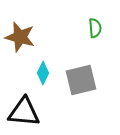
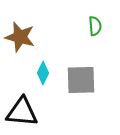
green semicircle: moved 2 px up
gray square: rotated 12 degrees clockwise
black triangle: moved 2 px left
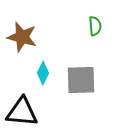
brown star: moved 2 px right
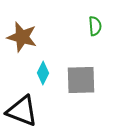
black triangle: moved 1 px up; rotated 16 degrees clockwise
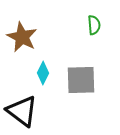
green semicircle: moved 1 px left, 1 px up
brown star: rotated 12 degrees clockwise
black triangle: rotated 16 degrees clockwise
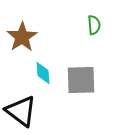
brown star: rotated 12 degrees clockwise
cyan diamond: rotated 30 degrees counterclockwise
black triangle: moved 1 px left
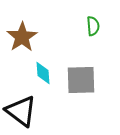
green semicircle: moved 1 px left, 1 px down
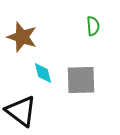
brown star: rotated 20 degrees counterclockwise
cyan diamond: rotated 10 degrees counterclockwise
